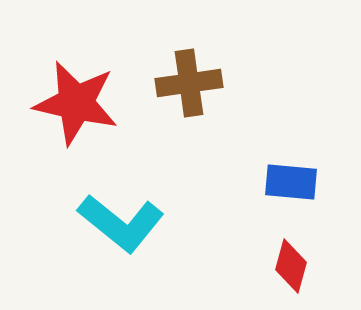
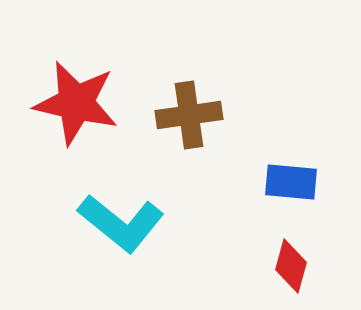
brown cross: moved 32 px down
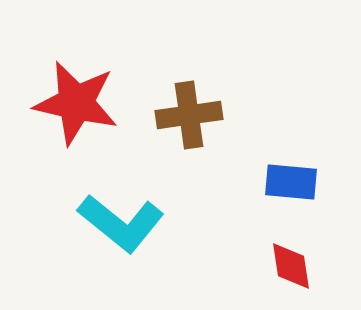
red diamond: rotated 24 degrees counterclockwise
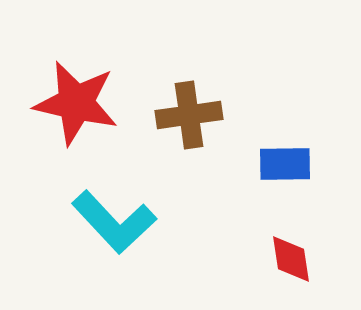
blue rectangle: moved 6 px left, 18 px up; rotated 6 degrees counterclockwise
cyan L-shape: moved 7 px left, 1 px up; rotated 8 degrees clockwise
red diamond: moved 7 px up
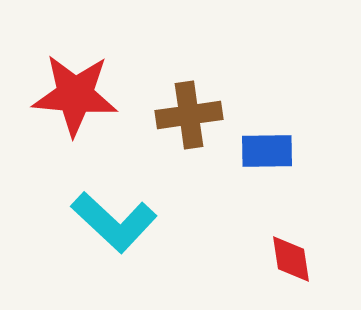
red star: moved 1 px left, 8 px up; rotated 8 degrees counterclockwise
blue rectangle: moved 18 px left, 13 px up
cyan L-shape: rotated 4 degrees counterclockwise
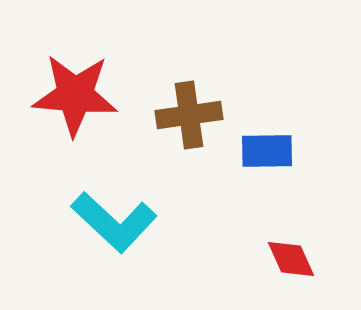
red diamond: rotated 16 degrees counterclockwise
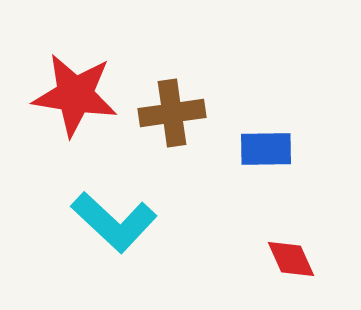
red star: rotated 4 degrees clockwise
brown cross: moved 17 px left, 2 px up
blue rectangle: moved 1 px left, 2 px up
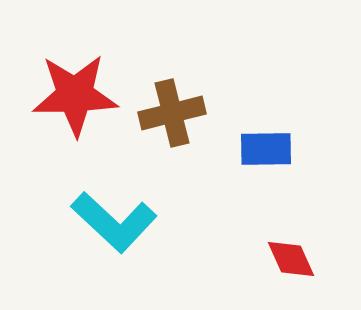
red star: rotated 10 degrees counterclockwise
brown cross: rotated 6 degrees counterclockwise
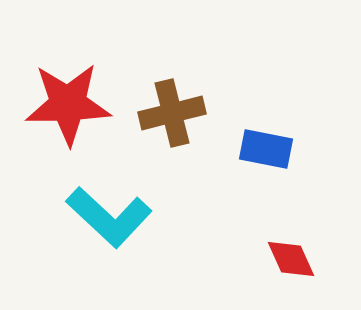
red star: moved 7 px left, 9 px down
blue rectangle: rotated 12 degrees clockwise
cyan L-shape: moved 5 px left, 5 px up
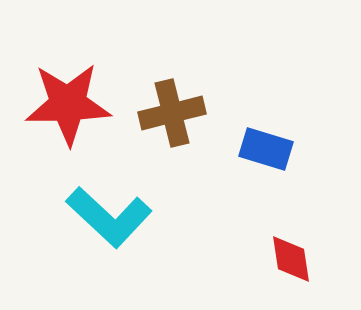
blue rectangle: rotated 6 degrees clockwise
red diamond: rotated 16 degrees clockwise
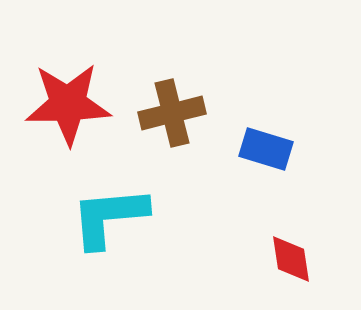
cyan L-shape: rotated 132 degrees clockwise
